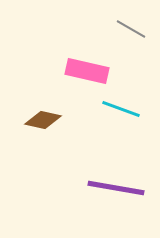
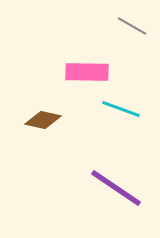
gray line: moved 1 px right, 3 px up
pink rectangle: moved 1 px down; rotated 12 degrees counterclockwise
purple line: rotated 24 degrees clockwise
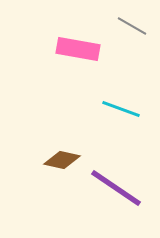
pink rectangle: moved 9 px left, 23 px up; rotated 9 degrees clockwise
brown diamond: moved 19 px right, 40 px down
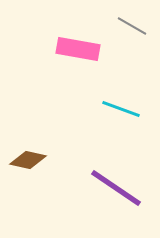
brown diamond: moved 34 px left
